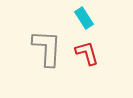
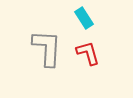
red L-shape: moved 1 px right
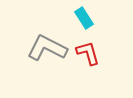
gray L-shape: rotated 66 degrees counterclockwise
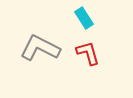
gray L-shape: moved 7 px left
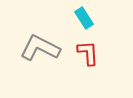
red L-shape: rotated 12 degrees clockwise
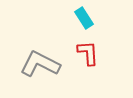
gray L-shape: moved 16 px down
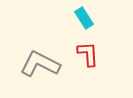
red L-shape: moved 1 px down
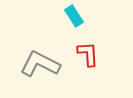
cyan rectangle: moved 10 px left, 2 px up
